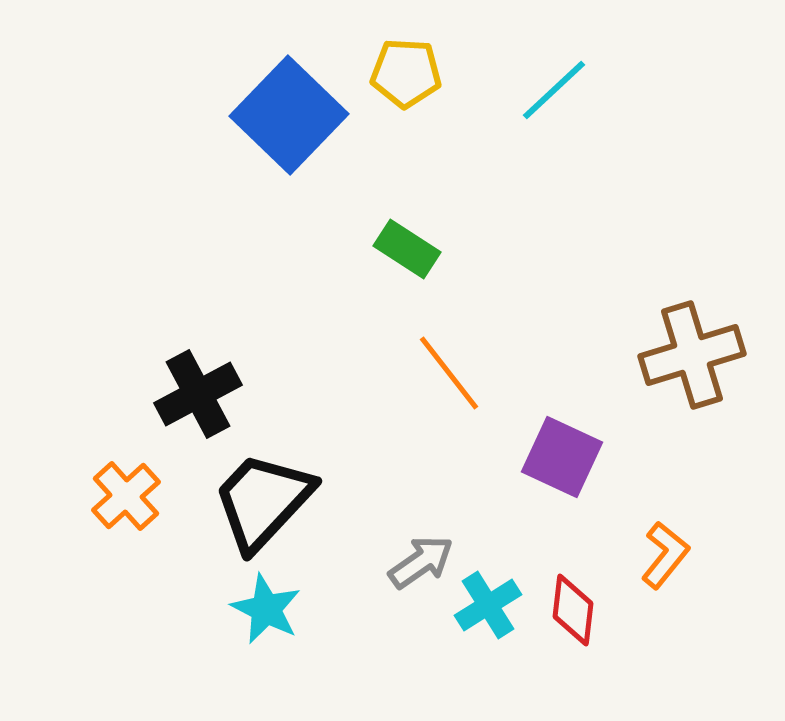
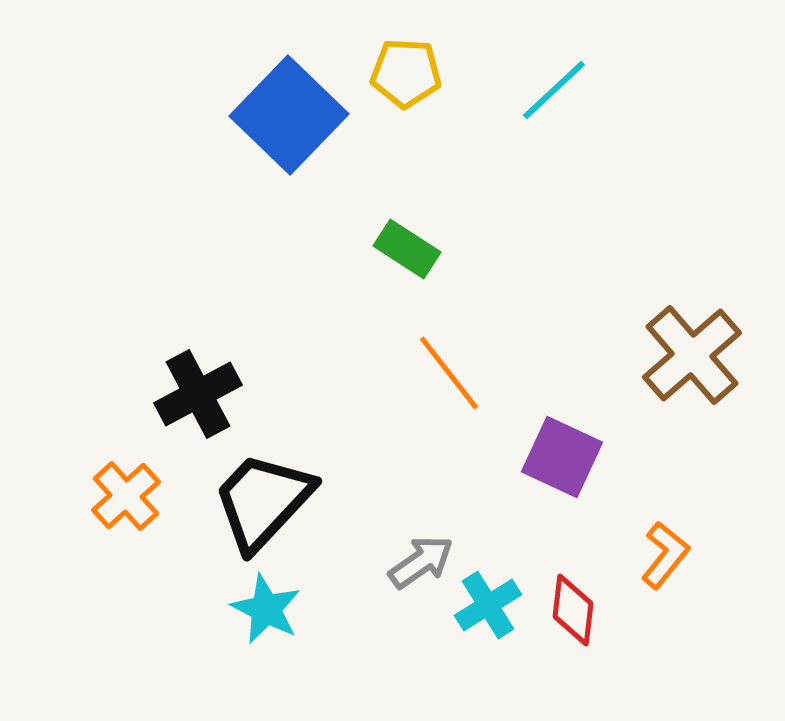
brown cross: rotated 24 degrees counterclockwise
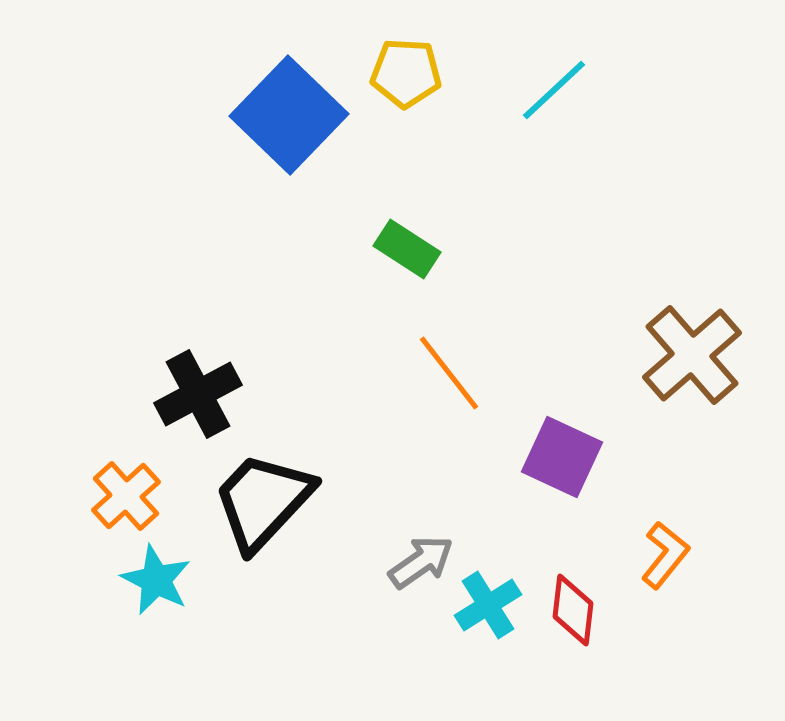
cyan star: moved 110 px left, 29 px up
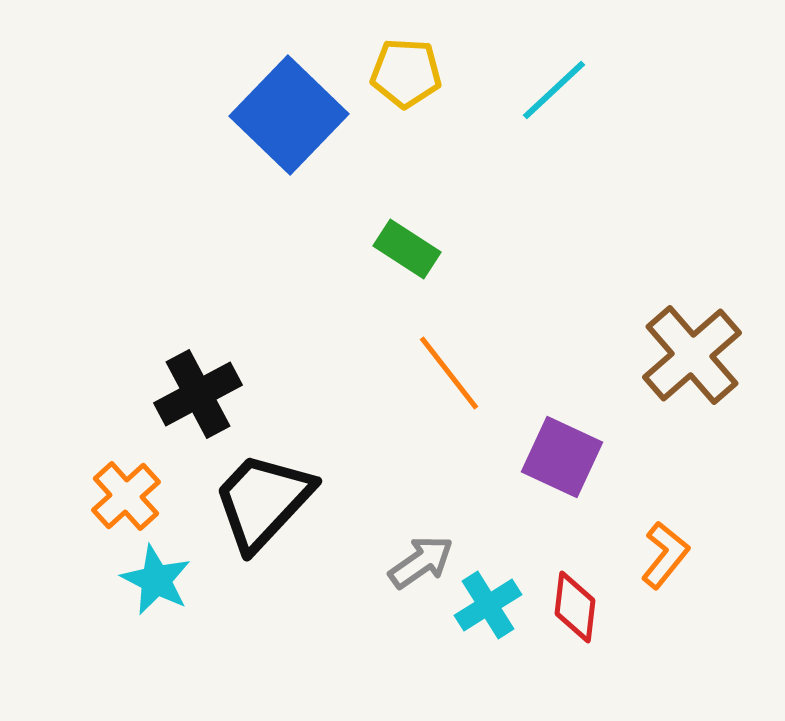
red diamond: moved 2 px right, 3 px up
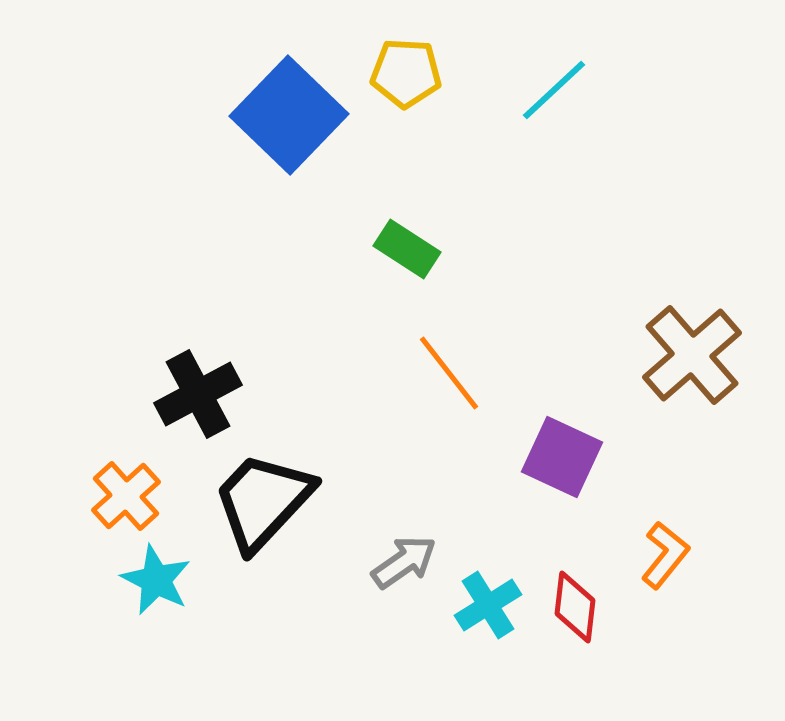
gray arrow: moved 17 px left
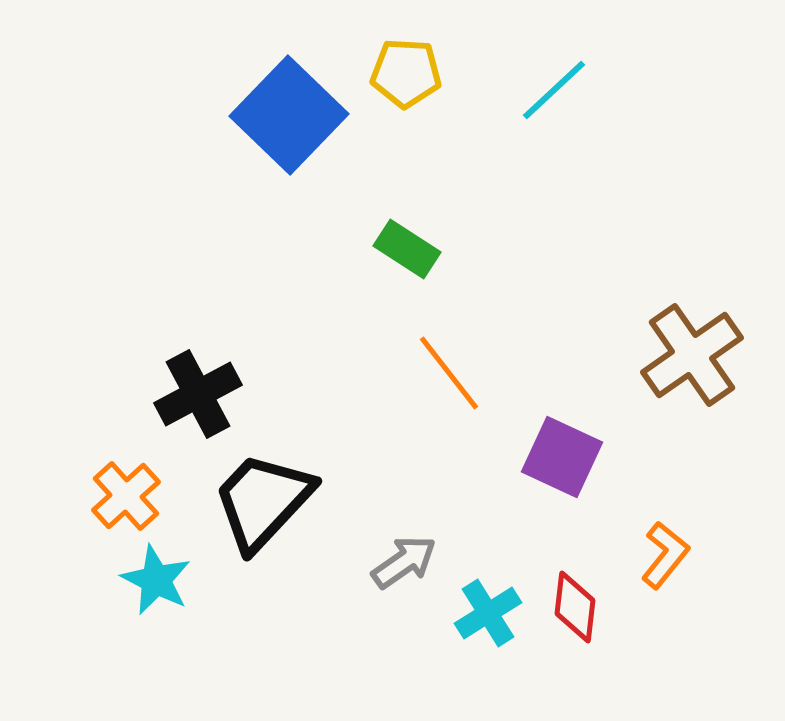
brown cross: rotated 6 degrees clockwise
cyan cross: moved 8 px down
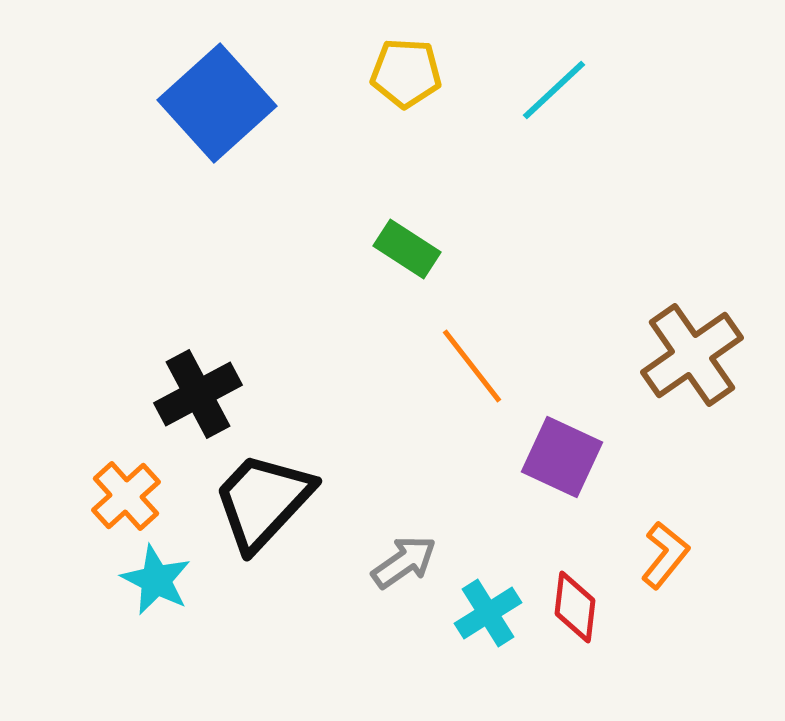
blue square: moved 72 px left, 12 px up; rotated 4 degrees clockwise
orange line: moved 23 px right, 7 px up
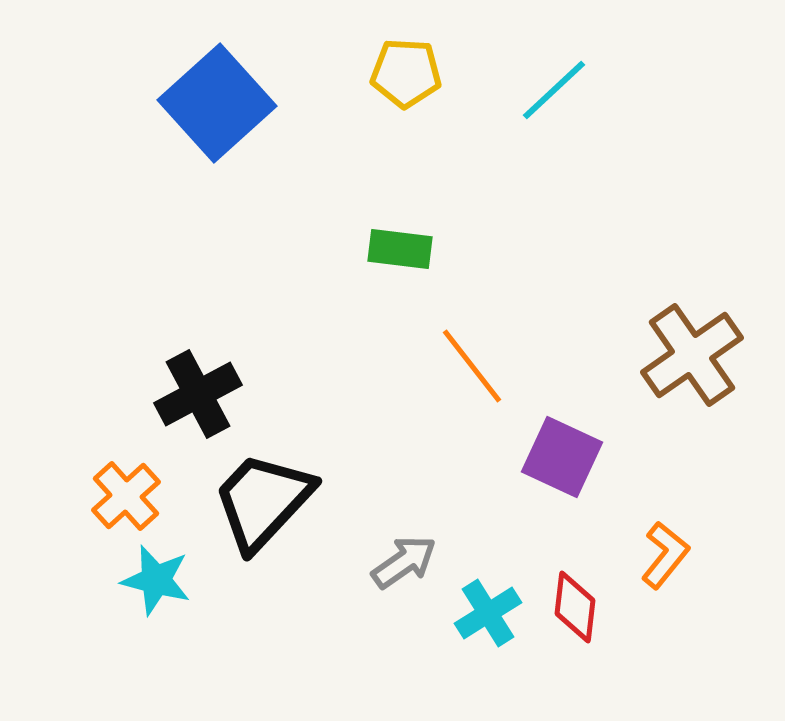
green rectangle: moved 7 px left; rotated 26 degrees counterclockwise
cyan star: rotated 12 degrees counterclockwise
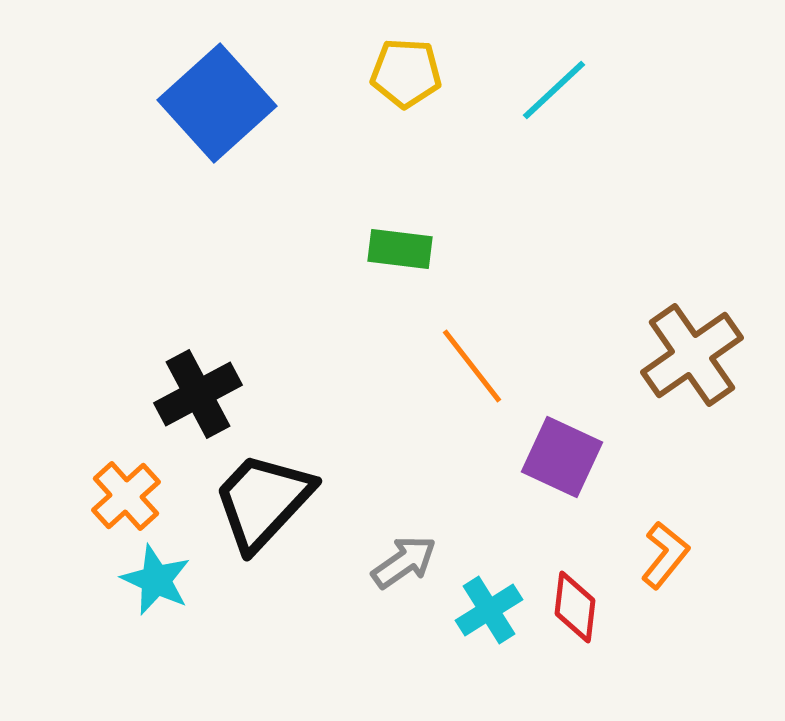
cyan star: rotated 10 degrees clockwise
cyan cross: moved 1 px right, 3 px up
